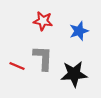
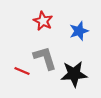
red star: rotated 18 degrees clockwise
gray L-shape: moved 2 px right; rotated 20 degrees counterclockwise
red line: moved 5 px right, 5 px down
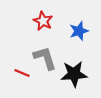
red line: moved 2 px down
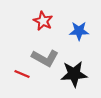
blue star: rotated 18 degrees clockwise
gray L-shape: rotated 136 degrees clockwise
red line: moved 1 px down
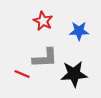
gray L-shape: rotated 32 degrees counterclockwise
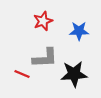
red star: rotated 24 degrees clockwise
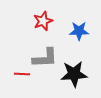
red line: rotated 21 degrees counterclockwise
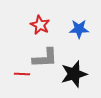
red star: moved 3 px left, 4 px down; rotated 24 degrees counterclockwise
blue star: moved 2 px up
black star: rotated 12 degrees counterclockwise
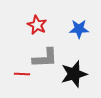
red star: moved 3 px left
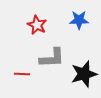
blue star: moved 9 px up
gray L-shape: moved 7 px right
black star: moved 10 px right
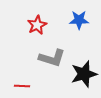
red star: rotated 18 degrees clockwise
gray L-shape: rotated 20 degrees clockwise
red line: moved 12 px down
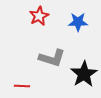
blue star: moved 1 px left, 2 px down
red star: moved 2 px right, 9 px up
black star: rotated 16 degrees counterclockwise
